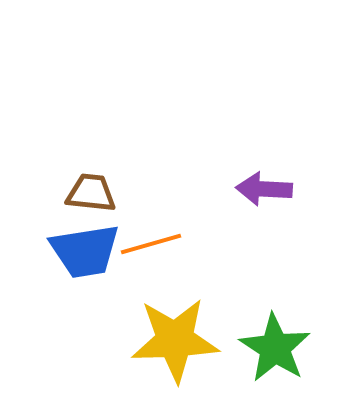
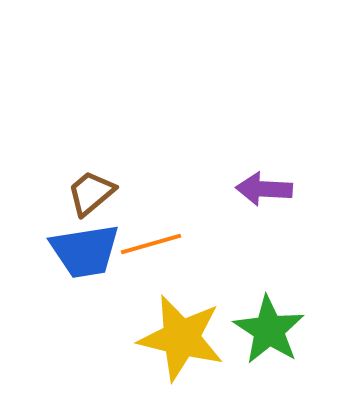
brown trapezoid: rotated 46 degrees counterclockwise
yellow star: moved 6 px right, 2 px up; rotated 16 degrees clockwise
green star: moved 6 px left, 18 px up
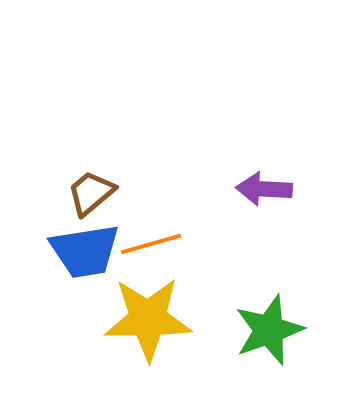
green star: rotated 20 degrees clockwise
yellow star: moved 33 px left, 19 px up; rotated 14 degrees counterclockwise
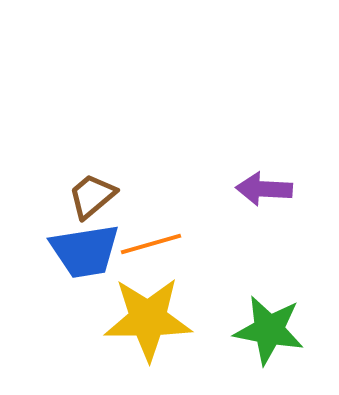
brown trapezoid: moved 1 px right, 3 px down
green star: rotated 30 degrees clockwise
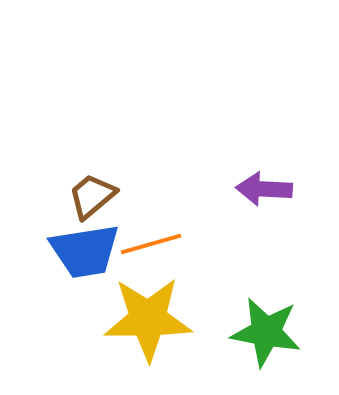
green star: moved 3 px left, 2 px down
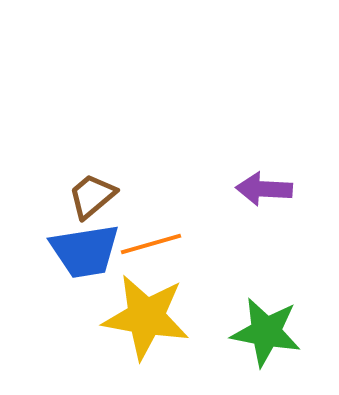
yellow star: moved 2 px left, 2 px up; rotated 10 degrees clockwise
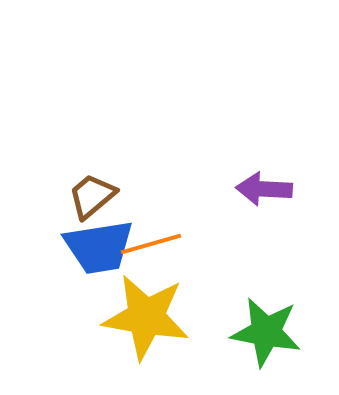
blue trapezoid: moved 14 px right, 4 px up
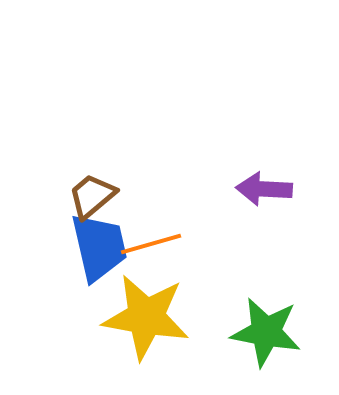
blue trapezoid: rotated 94 degrees counterclockwise
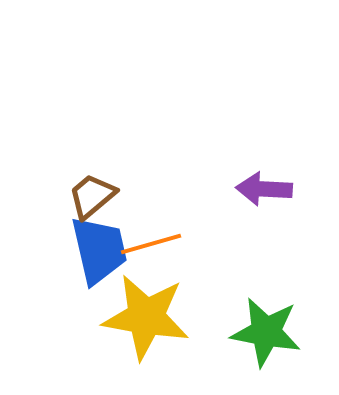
blue trapezoid: moved 3 px down
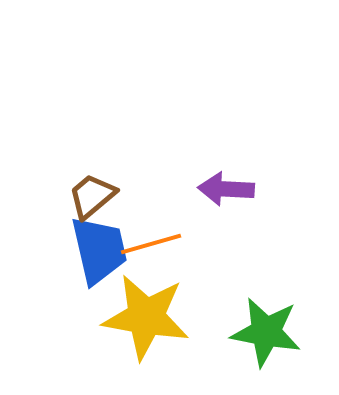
purple arrow: moved 38 px left
